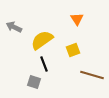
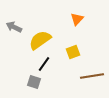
orange triangle: rotated 16 degrees clockwise
yellow semicircle: moved 2 px left
yellow square: moved 2 px down
black line: rotated 56 degrees clockwise
brown line: moved 1 px down; rotated 25 degrees counterclockwise
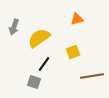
orange triangle: rotated 32 degrees clockwise
gray arrow: rotated 98 degrees counterclockwise
yellow semicircle: moved 1 px left, 2 px up
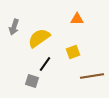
orange triangle: rotated 16 degrees clockwise
black line: moved 1 px right
gray square: moved 2 px left, 1 px up
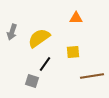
orange triangle: moved 1 px left, 1 px up
gray arrow: moved 2 px left, 5 px down
yellow square: rotated 16 degrees clockwise
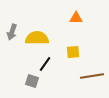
yellow semicircle: moved 2 px left; rotated 35 degrees clockwise
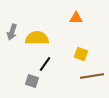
yellow square: moved 8 px right, 2 px down; rotated 24 degrees clockwise
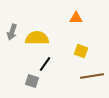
yellow square: moved 3 px up
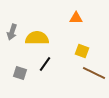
yellow square: moved 1 px right
brown line: moved 2 px right, 3 px up; rotated 35 degrees clockwise
gray square: moved 12 px left, 8 px up
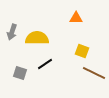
black line: rotated 21 degrees clockwise
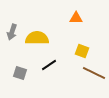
black line: moved 4 px right, 1 px down
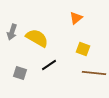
orange triangle: rotated 40 degrees counterclockwise
yellow semicircle: rotated 30 degrees clockwise
yellow square: moved 1 px right, 2 px up
brown line: rotated 20 degrees counterclockwise
